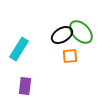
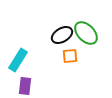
green ellipse: moved 5 px right, 1 px down
cyan rectangle: moved 1 px left, 11 px down
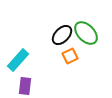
black ellipse: rotated 15 degrees counterclockwise
orange square: rotated 21 degrees counterclockwise
cyan rectangle: rotated 10 degrees clockwise
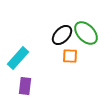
orange square: rotated 28 degrees clockwise
cyan rectangle: moved 2 px up
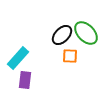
purple rectangle: moved 6 px up
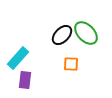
orange square: moved 1 px right, 8 px down
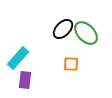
black ellipse: moved 1 px right, 6 px up
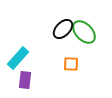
green ellipse: moved 2 px left, 1 px up
